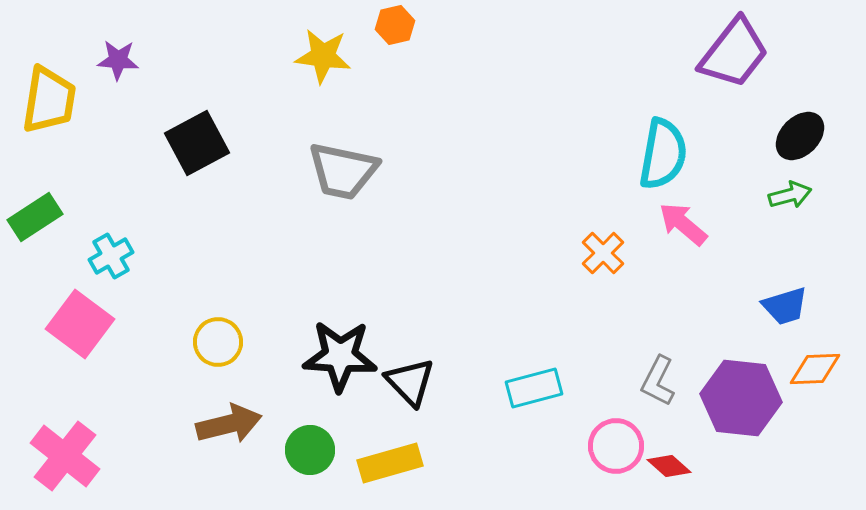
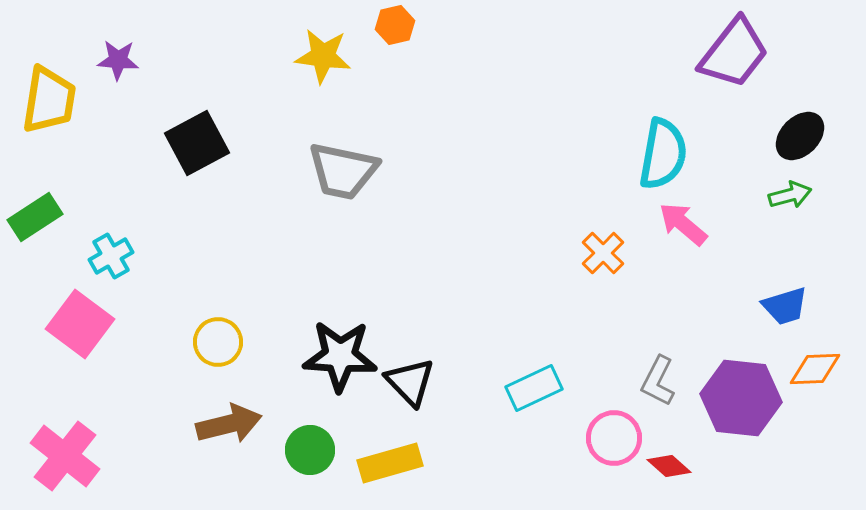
cyan rectangle: rotated 10 degrees counterclockwise
pink circle: moved 2 px left, 8 px up
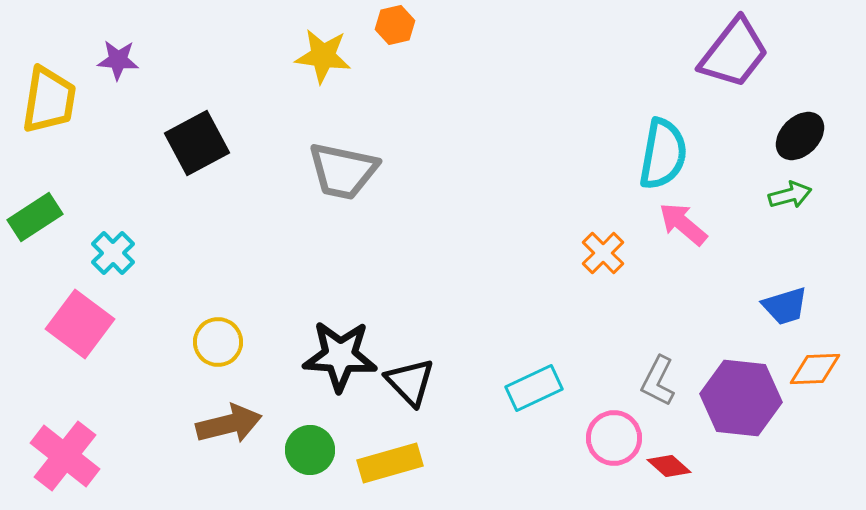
cyan cross: moved 2 px right, 3 px up; rotated 15 degrees counterclockwise
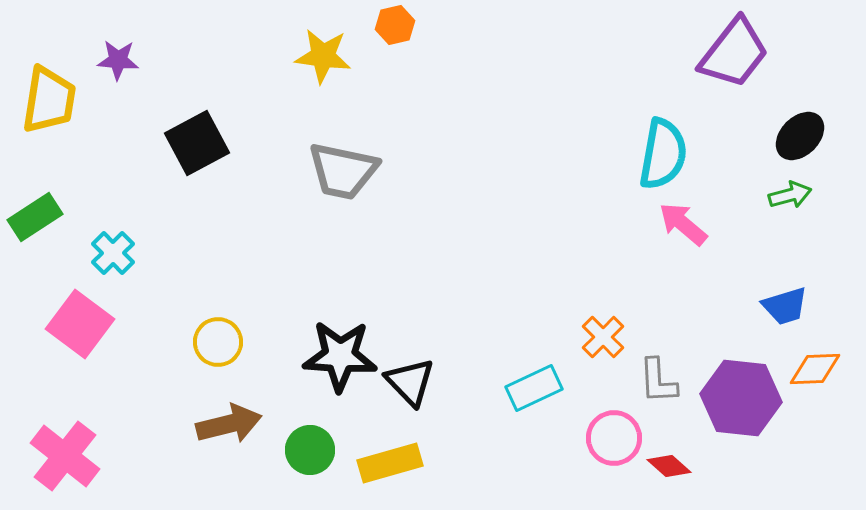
orange cross: moved 84 px down
gray L-shape: rotated 30 degrees counterclockwise
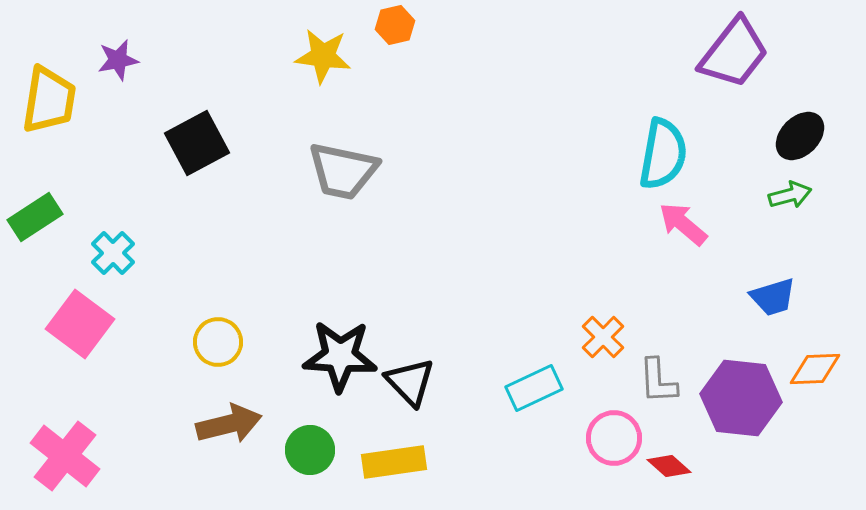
purple star: rotated 15 degrees counterclockwise
blue trapezoid: moved 12 px left, 9 px up
yellow rectangle: moved 4 px right, 1 px up; rotated 8 degrees clockwise
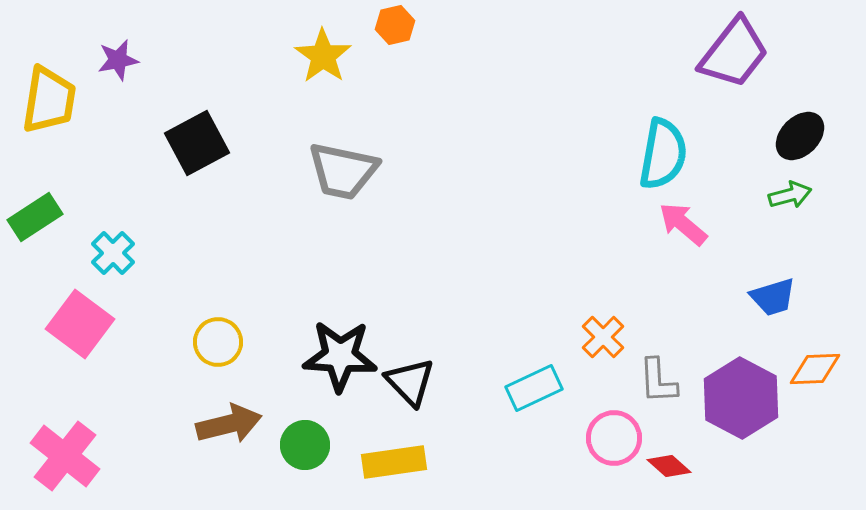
yellow star: rotated 28 degrees clockwise
purple hexagon: rotated 22 degrees clockwise
green circle: moved 5 px left, 5 px up
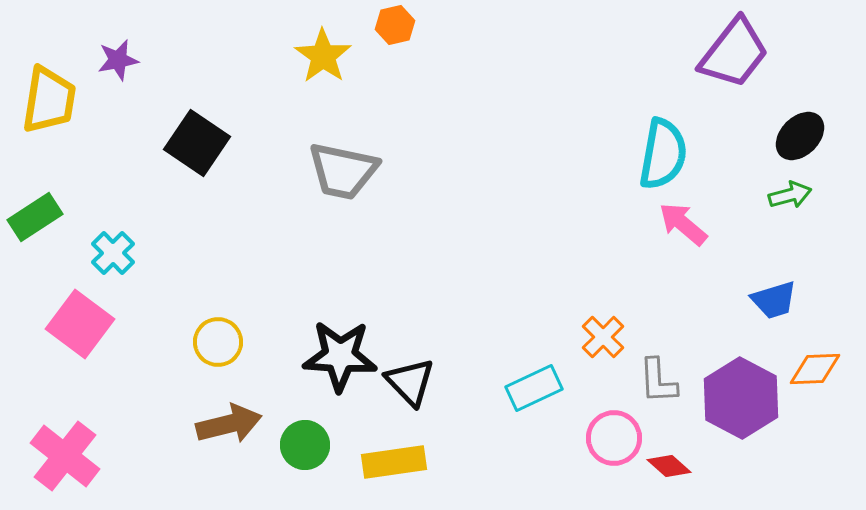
black square: rotated 28 degrees counterclockwise
blue trapezoid: moved 1 px right, 3 px down
